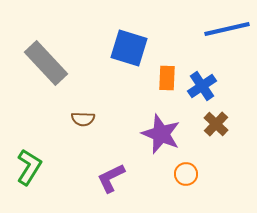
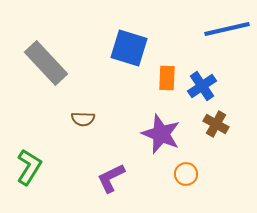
brown cross: rotated 15 degrees counterclockwise
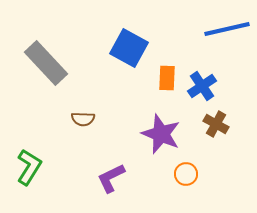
blue square: rotated 12 degrees clockwise
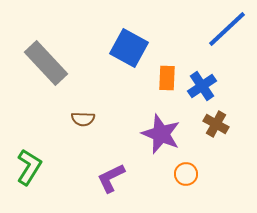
blue line: rotated 30 degrees counterclockwise
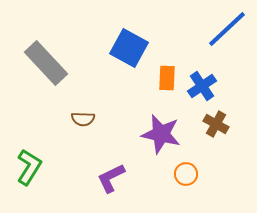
purple star: rotated 9 degrees counterclockwise
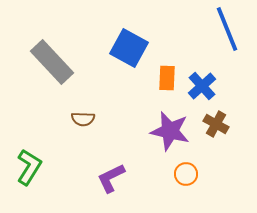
blue line: rotated 69 degrees counterclockwise
gray rectangle: moved 6 px right, 1 px up
blue cross: rotated 8 degrees counterclockwise
purple star: moved 9 px right, 3 px up
